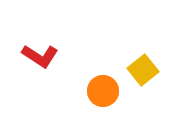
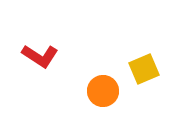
yellow square: moved 1 px right, 1 px up; rotated 16 degrees clockwise
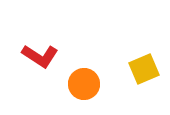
orange circle: moved 19 px left, 7 px up
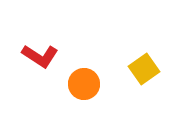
yellow square: rotated 12 degrees counterclockwise
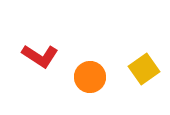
orange circle: moved 6 px right, 7 px up
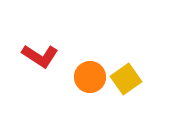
yellow square: moved 18 px left, 10 px down
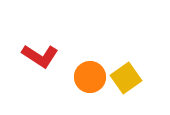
yellow square: moved 1 px up
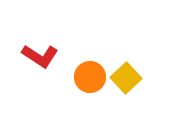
yellow square: rotated 8 degrees counterclockwise
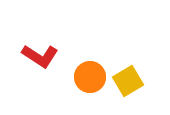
yellow square: moved 2 px right, 3 px down; rotated 12 degrees clockwise
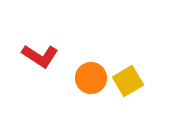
orange circle: moved 1 px right, 1 px down
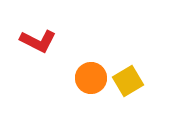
red L-shape: moved 2 px left, 15 px up; rotated 6 degrees counterclockwise
